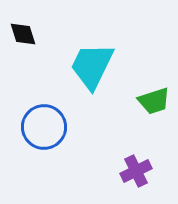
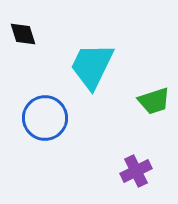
blue circle: moved 1 px right, 9 px up
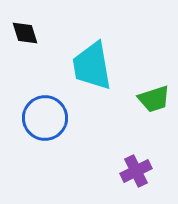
black diamond: moved 2 px right, 1 px up
cyan trapezoid: rotated 36 degrees counterclockwise
green trapezoid: moved 2 px up
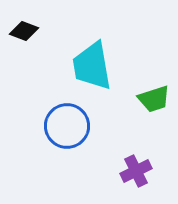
black diamond: moved 1 px left, 2 px up; rotated 52 degrees counterclockwise
blue circle: moved 22 px right, 8 px down
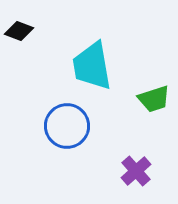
black diamond: moved 5 px left
purple cross: rotated 16 degrees counterclockwise
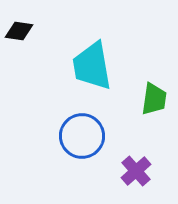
black diamond: rotated 12 degrees counterclockwise
green trapezoid: rotated 64 degrees counterclockwise
blue circle: moved 15 px right, 10 px down
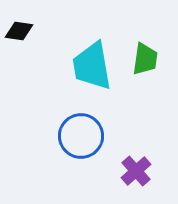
green trapezoid: moved 9 px left, 40 px up
blue circle: moved 1 px left
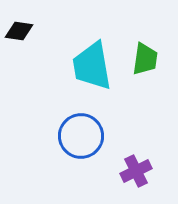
purple cross: rotated 16 degrees clockwise
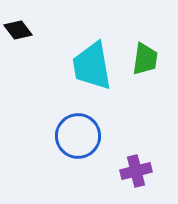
black diamond: moved 1 px left, 1 px up; rotated 44 degrees clockwise
blue circle: moved 3 px left
purple cross: rotated 12 degrees clockwise
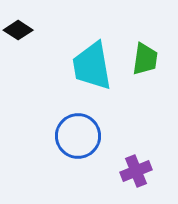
black diamond: rotated 20 degrees counterclockwise
purple cross: rotated 8 degrees counterclockwise
